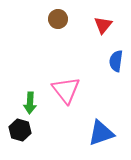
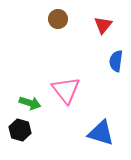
green arrow: rotated 75 degrees counterclockwise
blue triangle: rotated 36 degrees clockwise
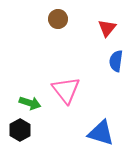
red triangle: moved 4 px right, 3 px down
black hexagon: rotated 15 degrees clockwise
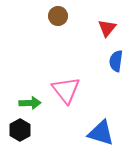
brown circle: moved 3 px up
green arrow: rotated 20 degrees counterclockwise
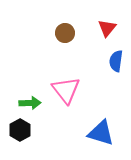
brown circle: moved 7 px right, 17 px down
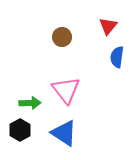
red triangle: moved 1 px right, 2 px up
brown circle: moved 3 px left, 4 px down
blue semicircle: moved 1 px right, 4 px up
blue triangle: moved 37 px left; rotated 16 degrees clockwise
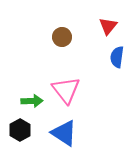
green arrow: moved 2 px right, 2 px up
